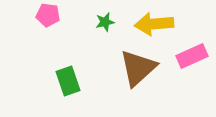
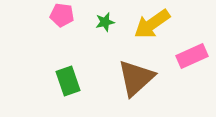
pink pentagon: moved 14 px right
yellow arrow: moved 2 px left; rotated 30 degrees counterclockwise
brown triangle: moved 2 px left, 10 px down
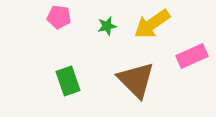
pink pentagon: moved 3 px left, 2 px down
green star: moved 2 px right, 4 px down
brown triangle: moved 2 px down; rotated 33 degrees counterclockwise
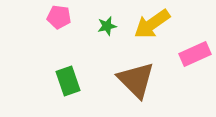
pink rectangle: moved 3 px right, 2 px up
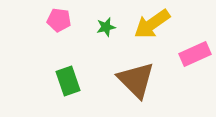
pink pentagon: moved 3 px down
green star: moved 1 px left, 1 px down
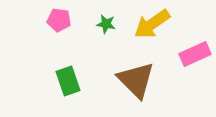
green star: moved 3 px up; rotated 24 degrees clockwise
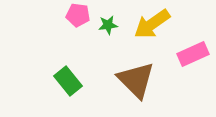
pink pentagon: moved 19 px right, 5 px up
green star: moved 2 px right, 1 px down; rotated 18 degrees counterclockwise
pink rectangle: moved 2 px left
green rectangle: rotated 20 degrees counterclockwise
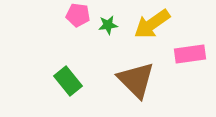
pink rectangle: moved 3 px left; rotated 16 degrees clockwise
